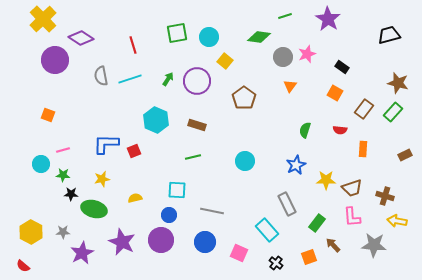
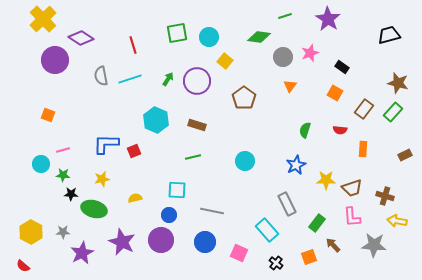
pink star at (307, 54): moved 3 px right, 1 px up
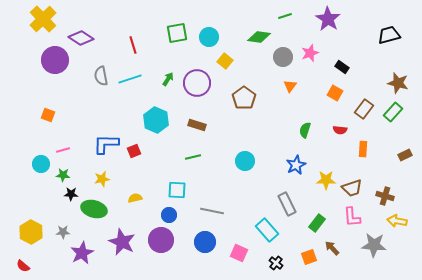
purple circle at (197, 81): moved 2 px down
brown arrow at (333, 245): moved 1 px left, 3 px down
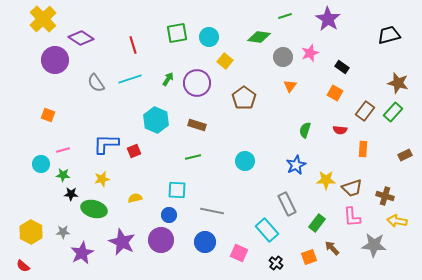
gray semicircle at (101, 76): moved 5 px left, 7 px down; rotated 24 degrees counterclockwise
brown rectangle at (364, 109): moved 1 px right, 2 px down
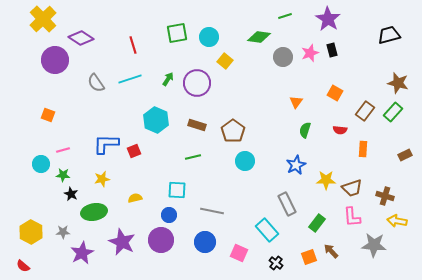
black rectangle at (342, 67): moved 10 px left, 17 px up; rotated 40 degrees clockwise
orange triangle at (290, 86): moved 6 px right, 16 px down
brown pentagon at (244, 98): moved 11 px left, 33 px down
black star at (71, 194): rotated 24 degrees clockwise
green ellipse at (94, 209): moved 3 px down; rotated 25 degrees counterclockwise
brown arrow at (332, 248): moved 1 px left, 3 px down
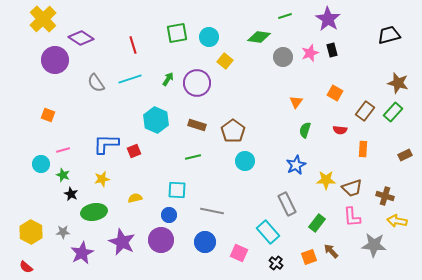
green star at (63, 175): rotated 16 degrees clockwise
cyan rectangle at (267, 230): moved 1 px right, 2 px down
red semicircle at (23, 266): moved 3 px right, 1 px down
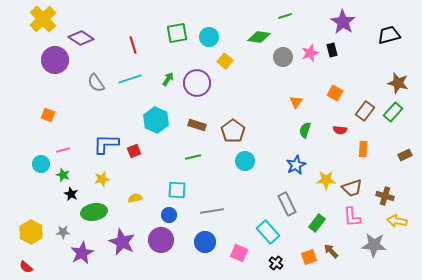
purple star at (328, 19): moved 15 px right, 3 px down
gray line at (212, 211): rotated 20 degrees counterclockwise
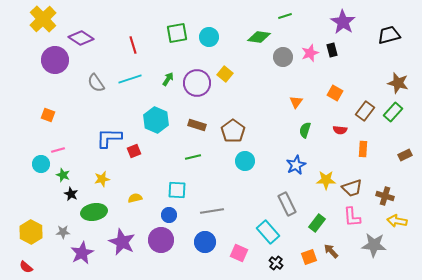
yellow square at (225, 61): moved 13 px down
blue L-shape at (106, 144): moved 3 px right, 6 px up
pink line at (63, 150): moved 5 px left
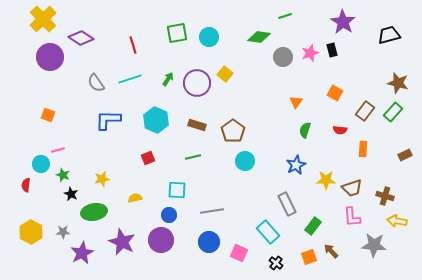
purple circle at (55, 60): moved 5 px left, 3 px up
blue L-shape at (109, 138): moved 1 px left, 18 px up
red square at (134, 151): moved 14 px right, 7 px down
green rectangle at (317, 223): moved 4 px left, 3 px down
blue circle at (205, 242): moved 4 px right
red semicircle at (26, 267): moved 82 px up; rotated 56 degrees clockwise
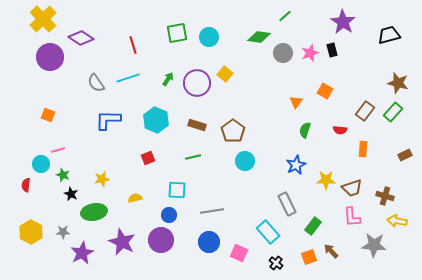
green line at (285, 16): rotated 24 degrees counterclockwise
gray circle at (283, 57): moved 4 px up
cyan line at (130, 79): moved 2 px left, 1 px up
orange square at (335, 93): moved 10 px left, 2 px up
